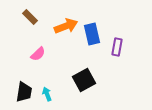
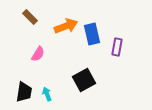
pink semicircle: rotated 14 degrees counterclockwise
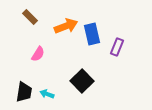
purple rectangle: rotated 12 degrees clockwise
black square: moved 2 px left, 1 px down; rotated 15 degrees counterclockwise
cyan arrow: rotated 48 degrees counterclockwise
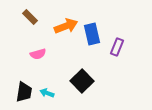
pink semicircle: rotated 42 degrees clockwise
cyan arrow: moved 1 px up
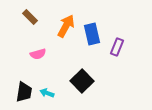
orange arrow: rotated 40 degrees counterclockwise
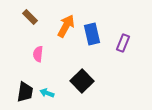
purple rectangle: moved 6 px right, 4 px up
pink semicircle: rotated 112 degrees clockwise
black trapezoid: moved 1 px right
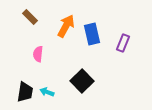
cyan arrow: moved 1 px up
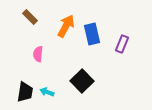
purple rectangle: moved 1 px left, 1 px down
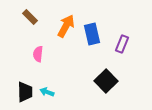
black square: moved 24 px right
black trapezoid: rotated 10 degrees counterclockwise
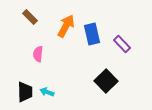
purple rectangle: rotated 66 degrees counterclockwise
